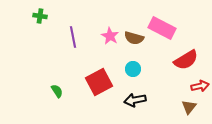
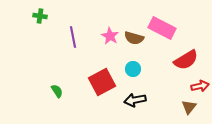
red square: moved 3 px right
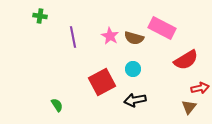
red arrow: moved 2 px down
green semicircle: moved 14 px down
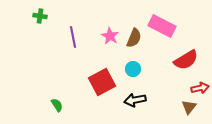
pink rectangle: moved 2 px up
brown semicircle: rotated 84 degrees counterclockwise
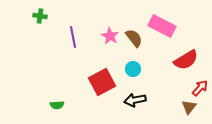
brown semicircle: rotated 60 degrees counterclockwise
red arrow: rotated 36 degrees counterclockwise
green semicircle: rotated 120 degrees clockwise
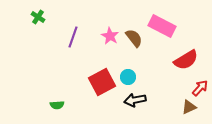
green cross: moved 2 px left, 1 px down; rotated 24 degrees clockwise
purple line: rotated 30 degrees clockwise
cyan circle: moved 5 px left, 8 px down
brown triangle: rotated 28 degrees clockwise
